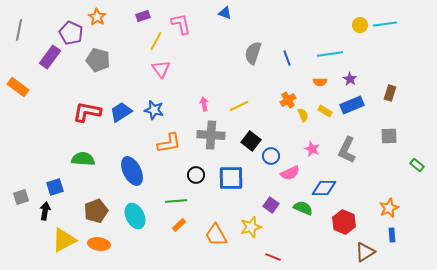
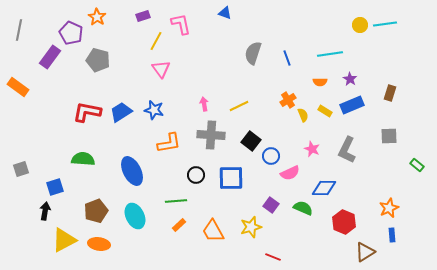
gray square at (21, 197): moved 28 px up
orange trapezoid at (216, 235): moved 3 px left, 4 px up
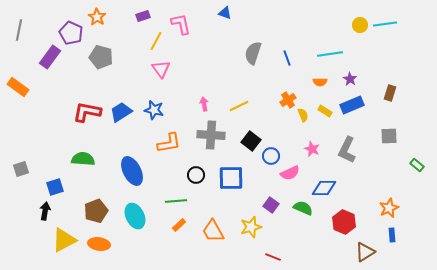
gray pentagon at (98, 60): moved 3 px right, 3 px up
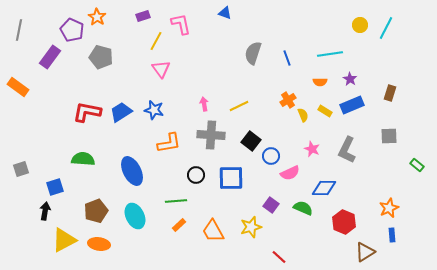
cyan line at (385, 24): moved 1 px right, 4 px down; rotated 55 degrees counterclockwise
purple pentagon at (71, 33): moved 1 px right, 3 px up
red line at (273, 257): moved 6 px right; rotated 21 degrees clockwise
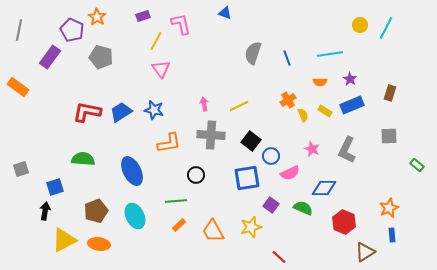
blue square at (231, 178): moved 16 px right; rotated 8 degrees counterclockwise
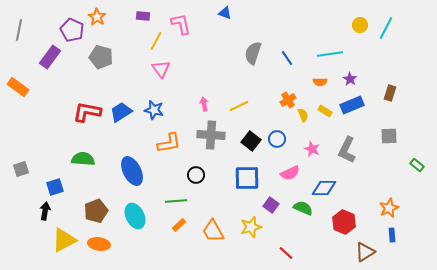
purple rectangle at (143, 16): rotated 24 degrees clockwise
blue line at (287, 58): rotated 14 degrees counterclockwise
blue circle at (271, 156): moved 6 px right, 17 px up
blue square at (247, 178): rotated 8 degrees clockwise
red line at (279, 257): moved 7 px right, 4 px up
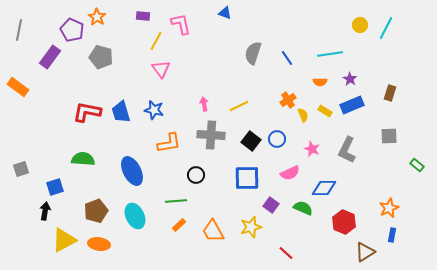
blue trapezoid at (121, 112): rotated 75 degrees counterclockwise
blue rectangle at (392, 235): rotated 16 degrees clockwise
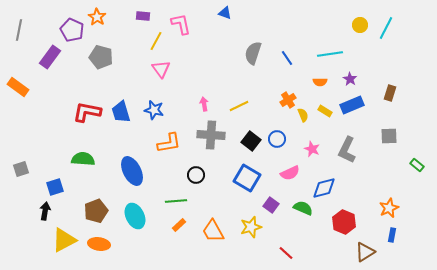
blue square at (247, 178): rotated 32 degrees clockwise
blue diamond at (324, 188): rotated 15 degrees counterclockwise
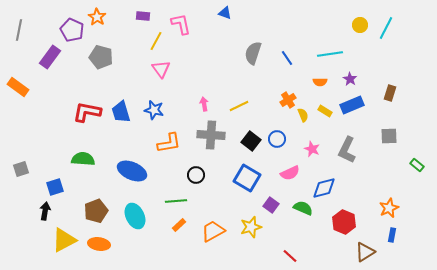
blue ellipse at (132, 171): rotated 40 degrees counterclockwise
orange trapezoid at (213, 231): rotated 90 degrees clockwise
red line at (286, 253): moved 4 px right, 3 px down
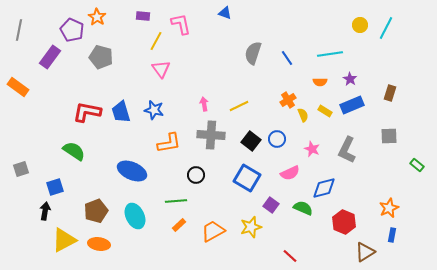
green semicircle at (83, 159): moved 9 px left, 8 px up; rotated 30 degrees clockwise
